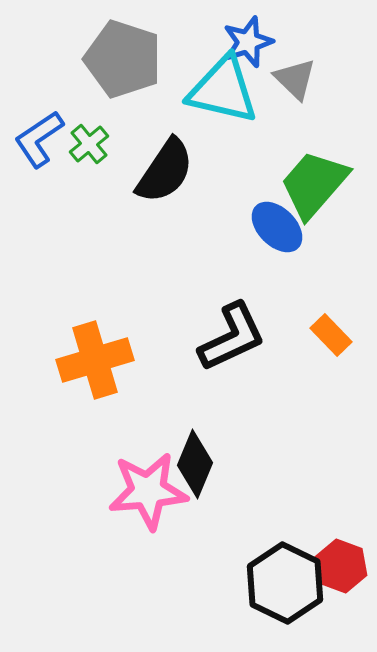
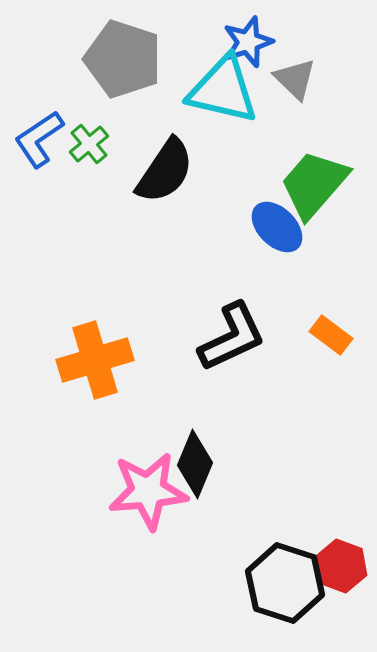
orange rectangle: rotated 9 degrees counterclockwise
black hexagon: rotated 8 degrees counterclockwise
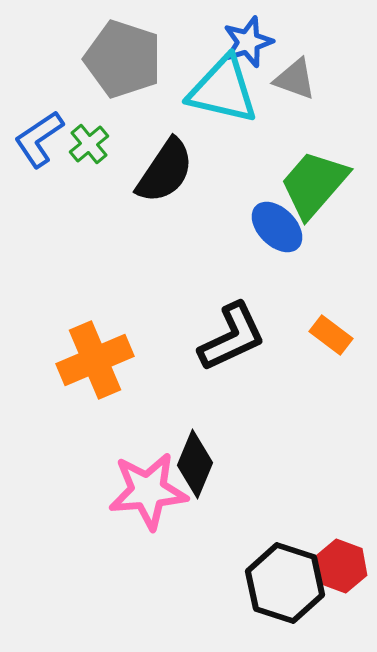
gray triangle: rotated 24 degrees counterclockwise
orange cross: rotated 6 degrees counterclockwise
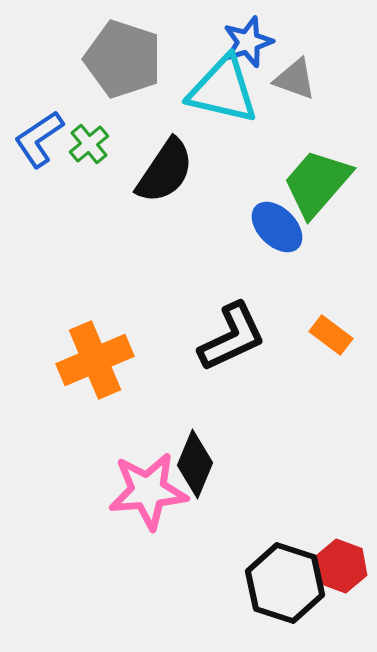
green trapezoid: moved 3 px right, 1 px up
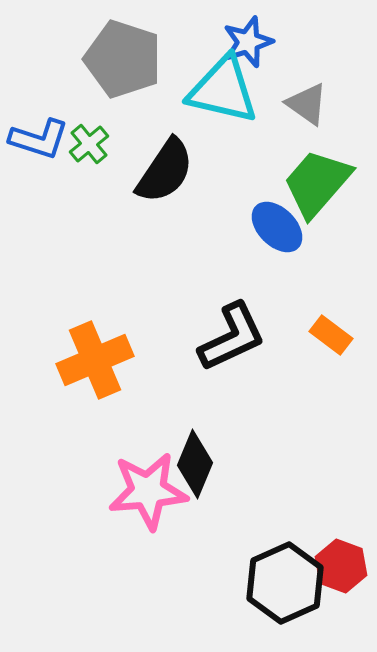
gray triangle: moved 12 px right, 25 px down; rotated 15 degrees clockwise
blue L-shape: rotated 128 degrees counterclockwise
black hexagon: rotated 18 degrees clockwise
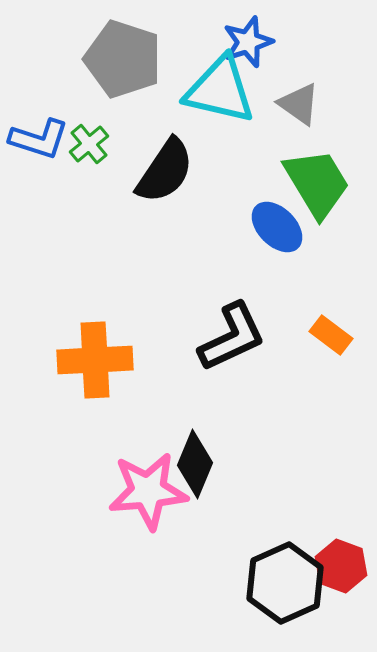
cyan triangle: moved 3 px left
gray triangle: moved 8 px left
green trapezoid: rotated 108 degrees clockwise
orange cross: rotated 20 degrees clockwise
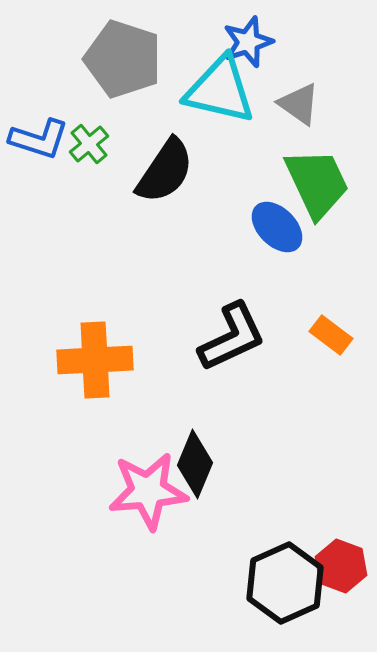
green trapezoid: rotated 6 degrees clockwise
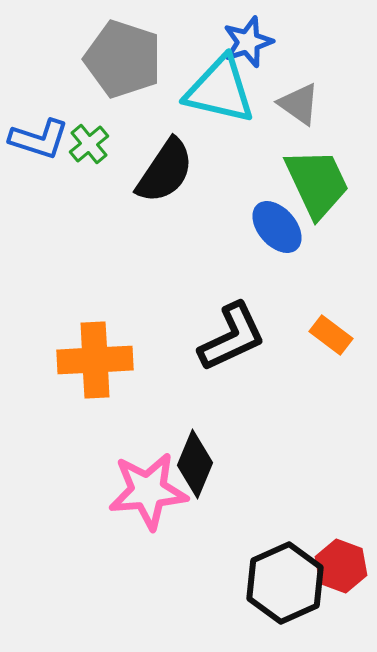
blue ellipse: rotated 4 degrees clockwise
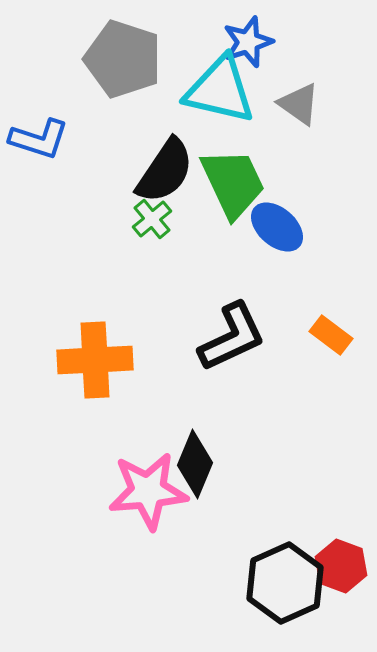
green cross: moved 63 px right, 75 px down
green trapezoid: moved 84 px left
blue ellipse: rotated 8 degrees counterclockwise
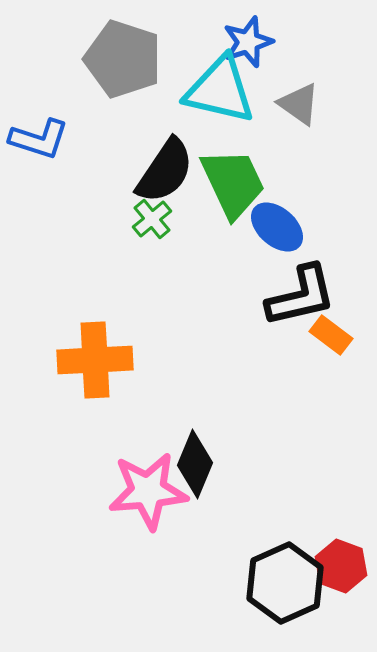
black L-shape: moved 69 px right, 41 px up; rotated 12 degrees clockwise
